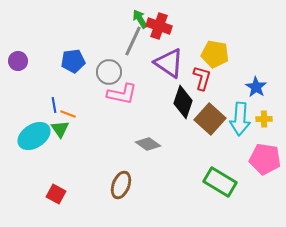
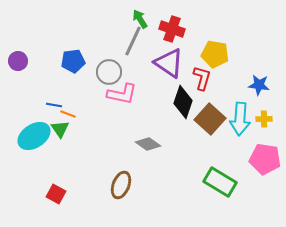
red cross: moved 13 px right, 3 px down
blue star: moved 3 px right, 2 px up; rotated 25 degrees counterclockwise
blue line: rotated 70 degrees counterclockwise
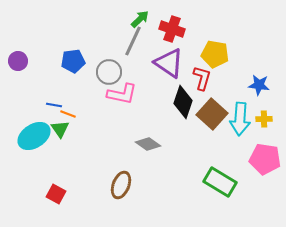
green arrow: rotated 78 degrees clockwise
brown square: moved 2 px right, 5 px up
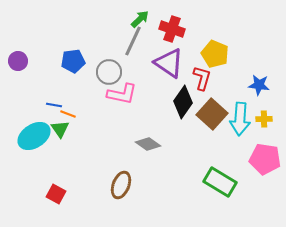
yellow pentagon: rotated 12 degrees clockwise
black diamond: rotated 16 degrees clockwise
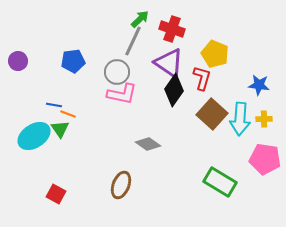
gray circle: moved 8 px right
black diamond: moved 9 px left, 12 px up
